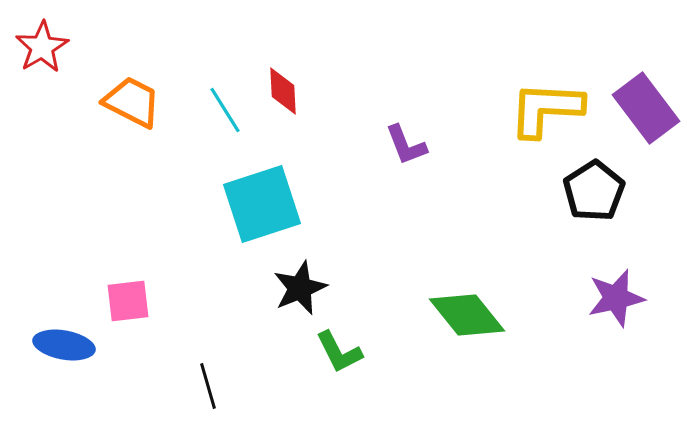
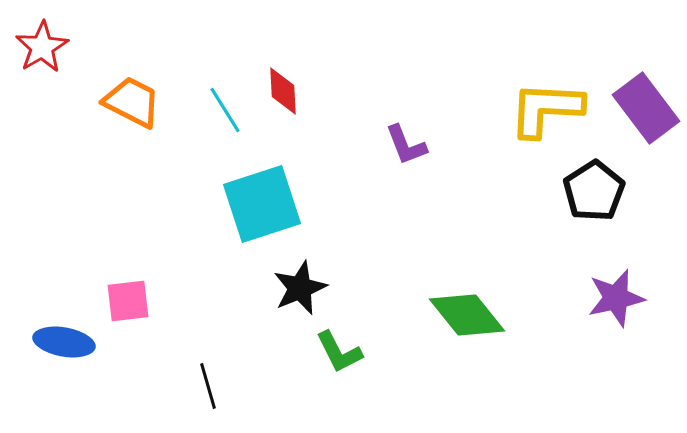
blue ellipse: moved 3 px up
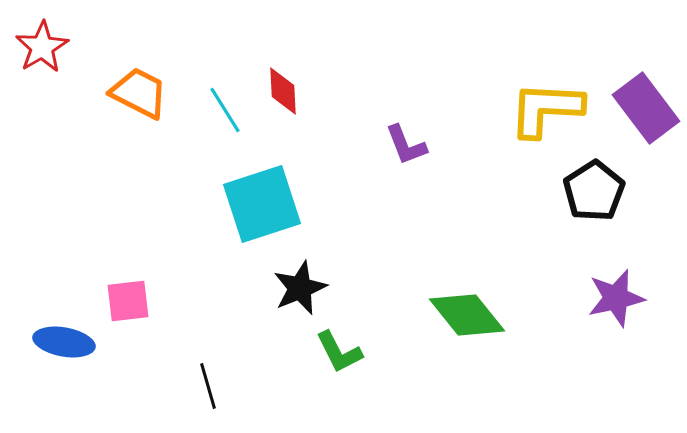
orange trapezoid: moved 7 px right, 9 px up
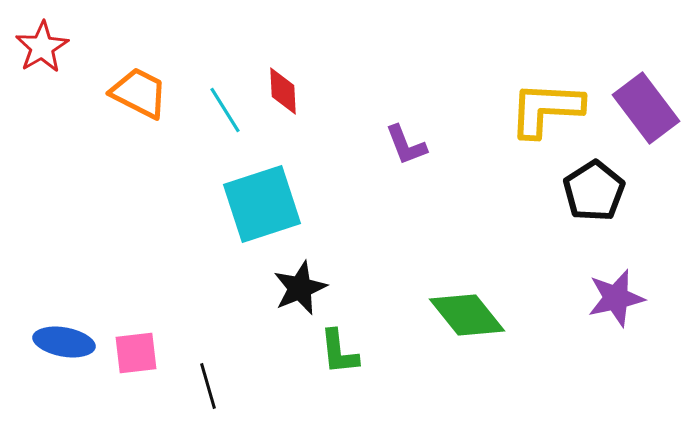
pink square: moved 8 px right, 52 px down
green L-shape: rotated 21 degrees clockwise
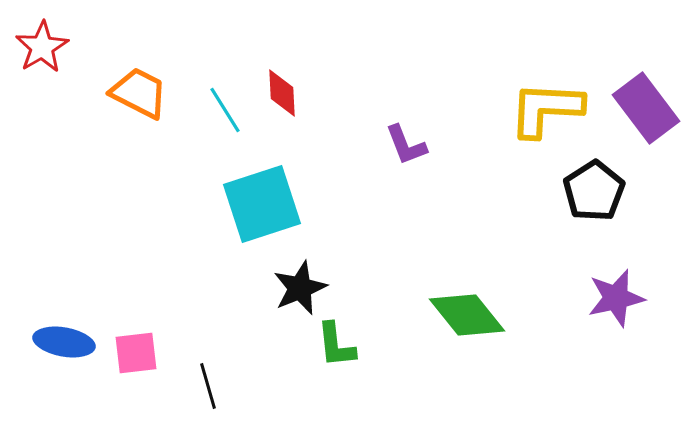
red diamond: moved 1 px left, 2 px down
green L-shape: moved 3 px left, 7 px up
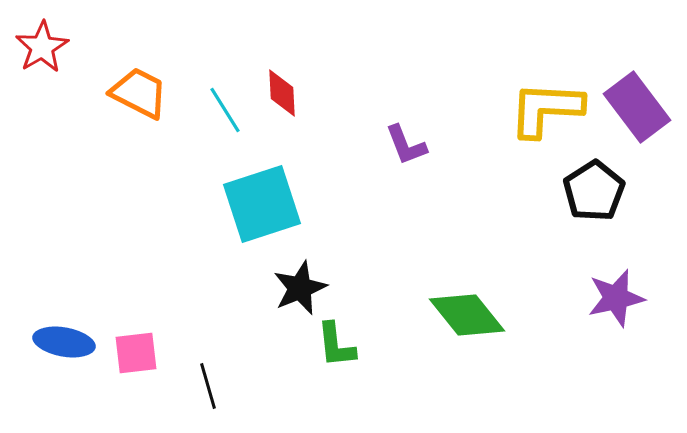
purple rectangle: moved 9 px left, 1 px up
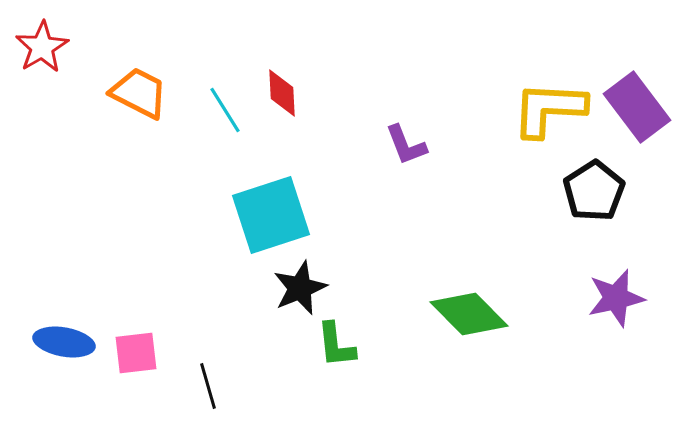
yellow L-shape: moved 3 px right
cyan square: moved 9 px right, 11 px down
green diamond: moved 2 px right, 1 px up; rotated 6 degrees counterclockwise
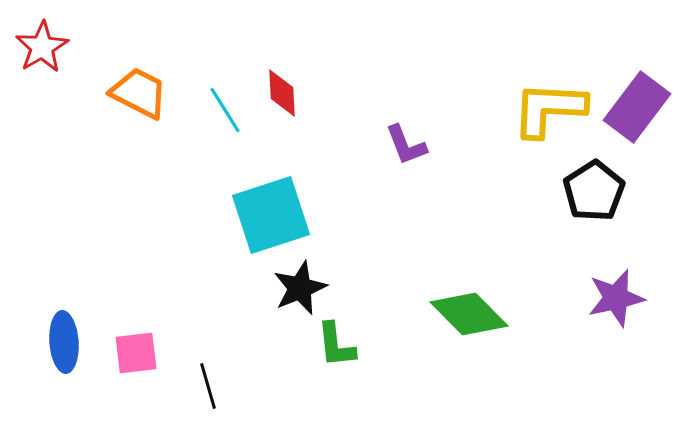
purple rectangle: rotated 74 degrees clockwise
blue ellipse: rotated 76 degrees clockwise
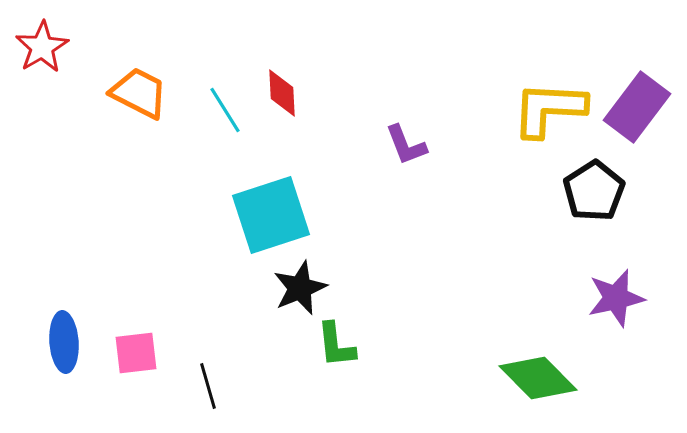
green diamond: moved 69 px right, 64 px down
